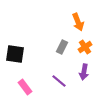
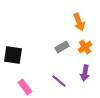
orange arrow: moved 1 px right
gray rectangle: rotated 32 degrees clockwise
black square: moved 2 px left, 1 px down
purple arrow: moved 1 px right, 1 px down
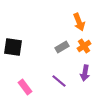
orange cross: moved 1 px left, 1 px up
black square: moved 8 px up
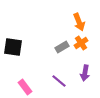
orange cross: moved 3 px left, 3 px up
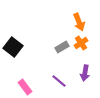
black square: rotated 30 degrees clockwise
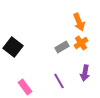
purple line: rotated 21 degrees clockwise
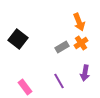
black square: moved 5 px right, 8 px up
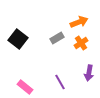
orange arrow: rotated 90 degrees counterclockwise
gray rectangle: moved 5 px left, 9 px up
purple arrow: moved 4 px right
purple line: moved 1 px right, 1 px down
pink rectangle: rotated 14 degrees counterclockwise
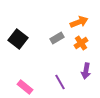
purple arrow: moved 3 px left, 2 px up
